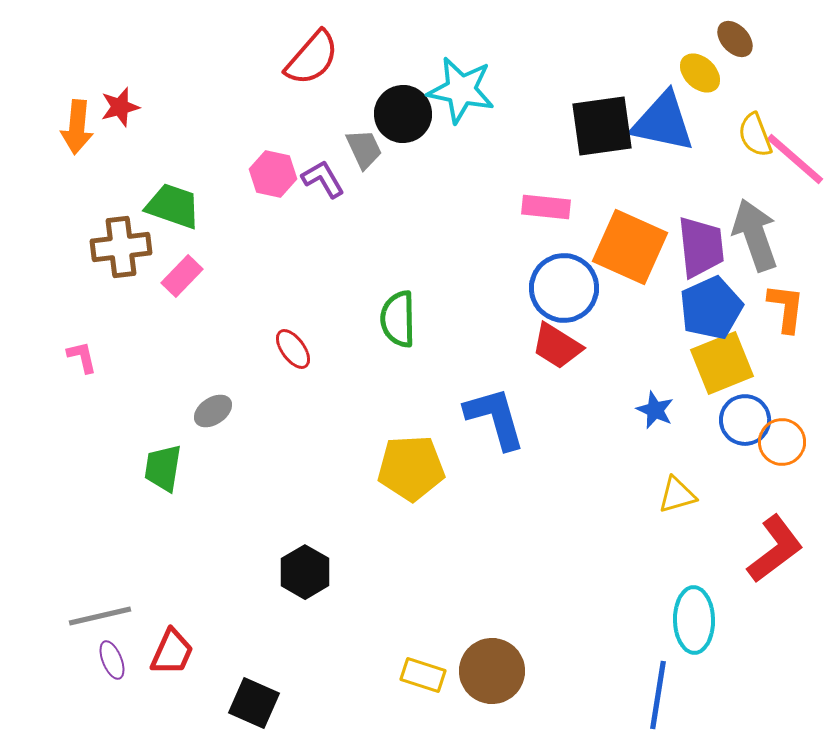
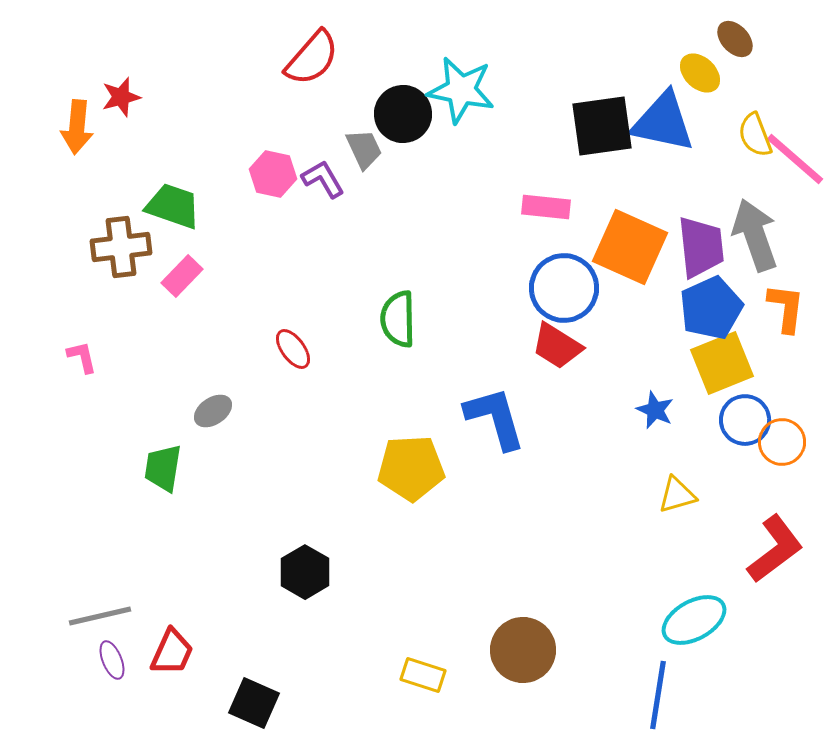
red star at (120, 107): moved 1 px right, 10 px up
cyan ellipse at (694, 620): rotated 62 degrees clockwise
brown circle at (492, 671): moved 31 px right, 21 px up
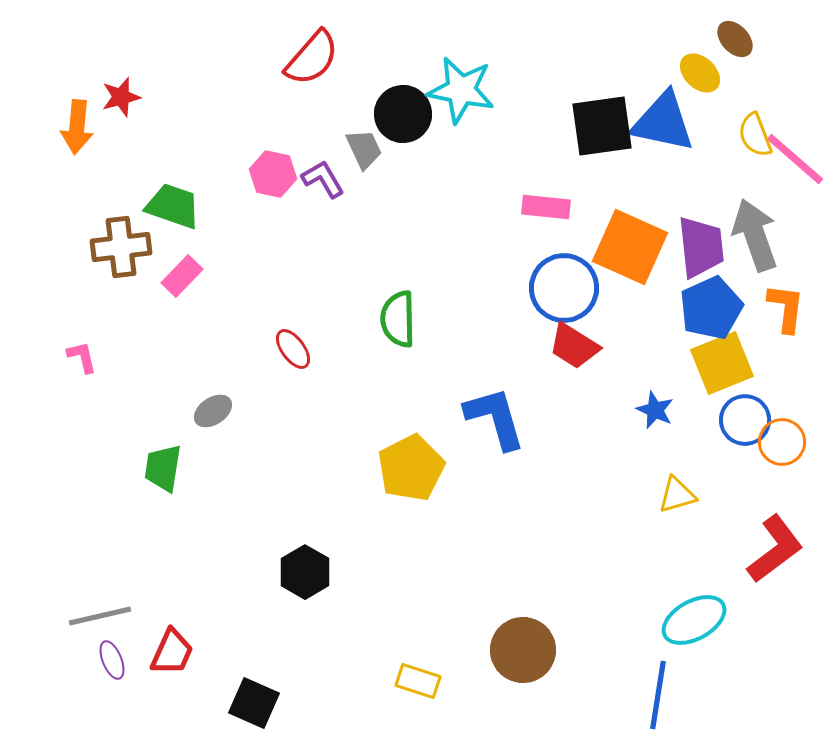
red trapezoid at (557, 346): moved 17 px right
yellow pentagon at (411, 468): rotated 24 degrees counterclockwise
yellow rectangle at (423, 675): moved 5 px left, 6 px down
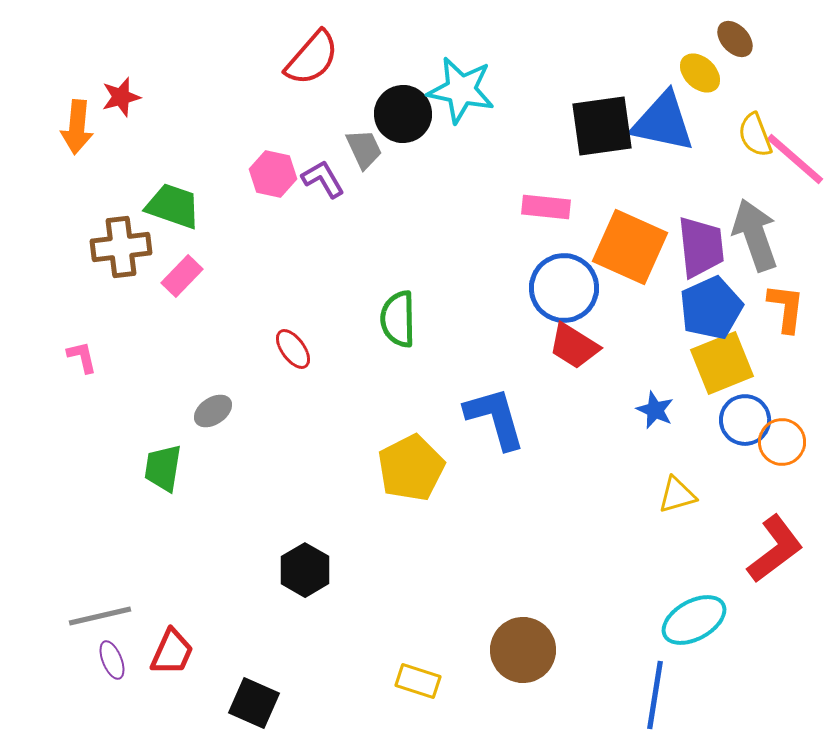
black hexagon at (305, 572): moved 2 px up
blue line at (658, 695): moved 3 px left
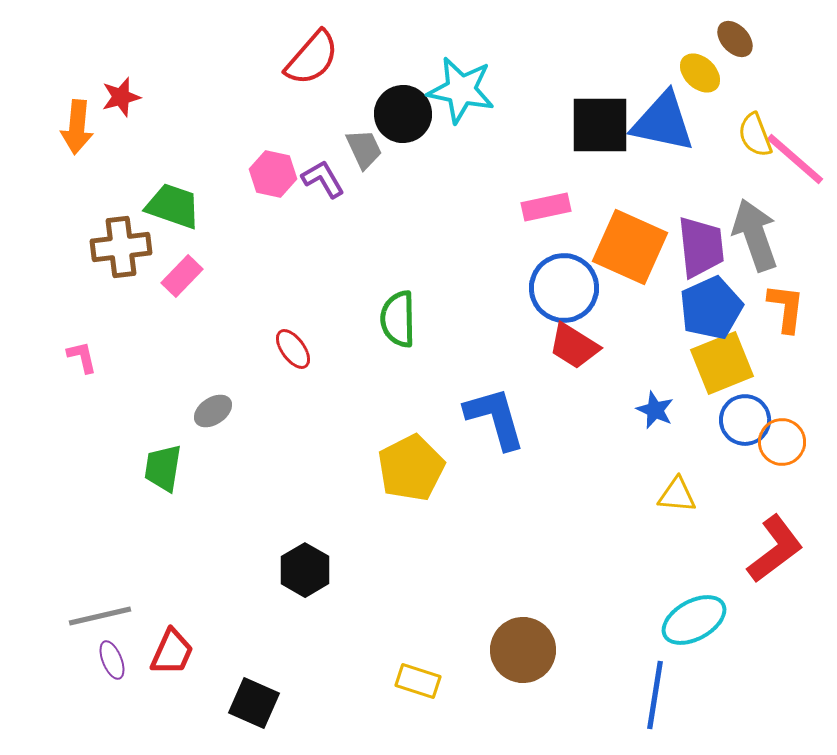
black square at (602, 126): moved 2 px left, 1 px up; rotated 8 degrees clockwise
pink rectangle at (546, 207): rotated 18 degrees counterclockwise
yellow triangle at (677, 495): rotated 21 degrees clockwise
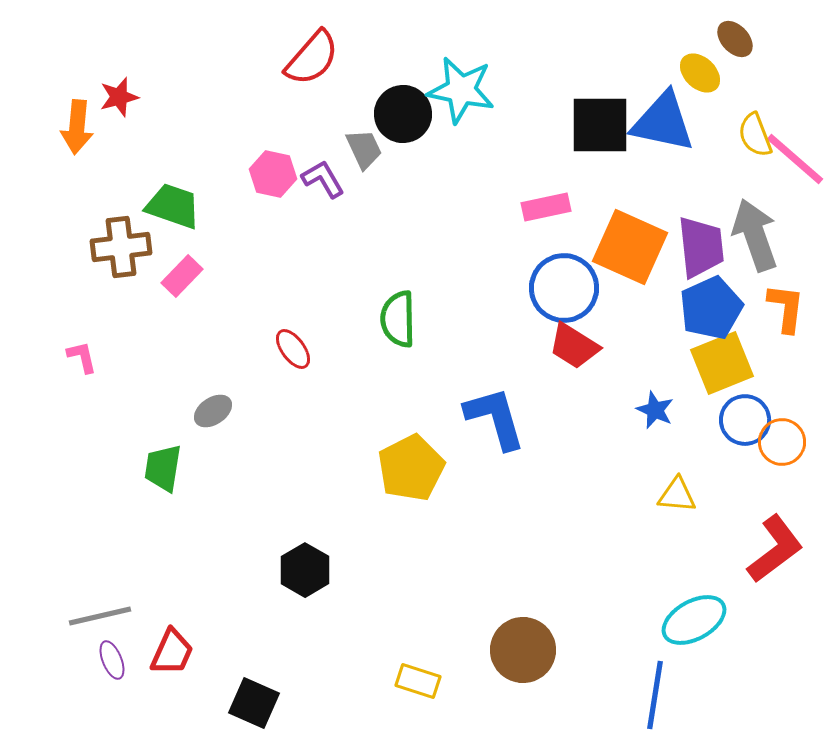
red star at (121, 97): moved 2 px left
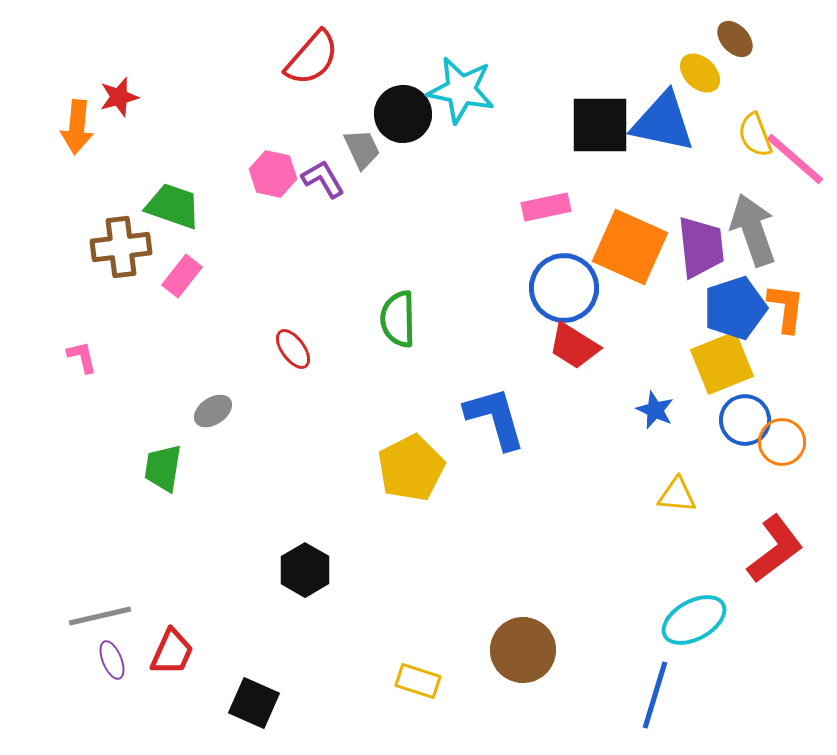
gray trapezoid at (364, 149): moved 2 px left
gray arrow at (755, 235): moved 2 px left, 5 px up
pink rectangle at (182, 276): rotated 6 degrees counterclockwise
blue pentagon at (711, 308): moved 24 px right; rotated 6 degrees clockwise
blue line at (655, 695): rotated 8 degrees clockwise
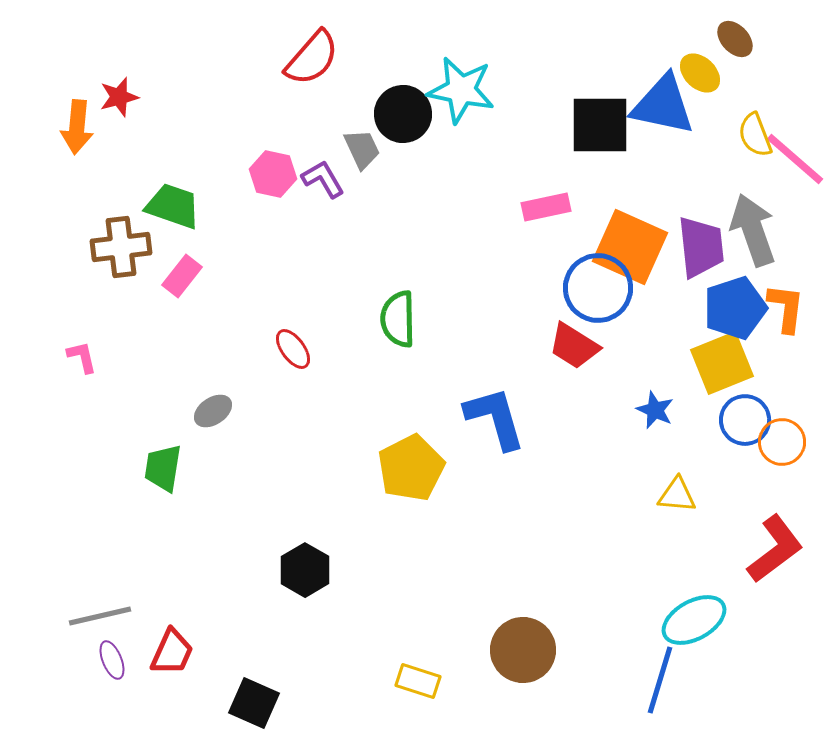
blue triangle at (663, 122): moved 17 px up
blue circle at (564, 288): moved 34 px right
blue line at (655, 695): moved 5 px right, 15 px up
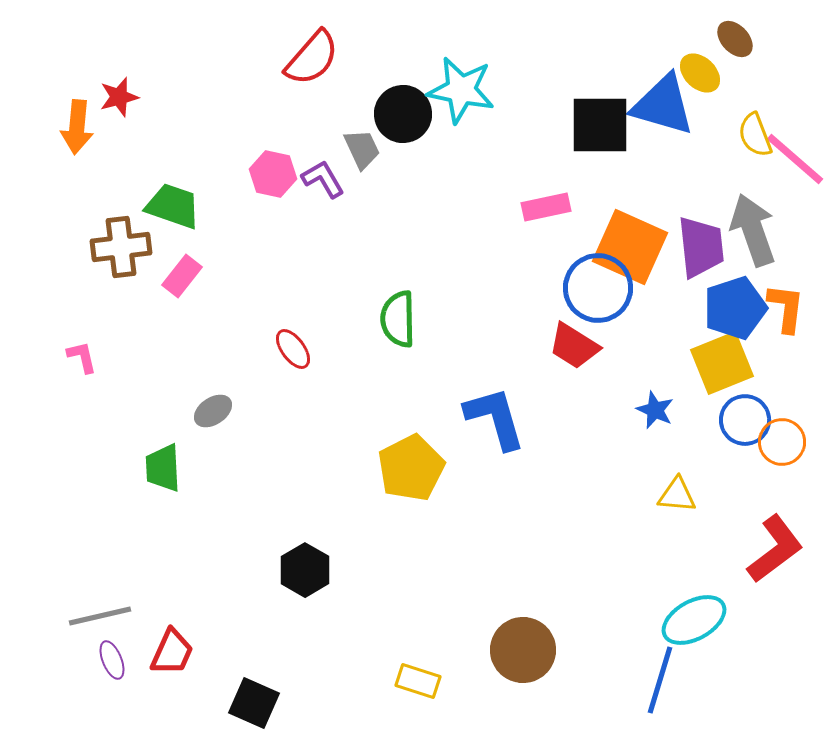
blue triangle at (663, 105): rotated 4 degrees clockwise
green trapezoid at (163, 468): rotated 12 degrees counterclockwise
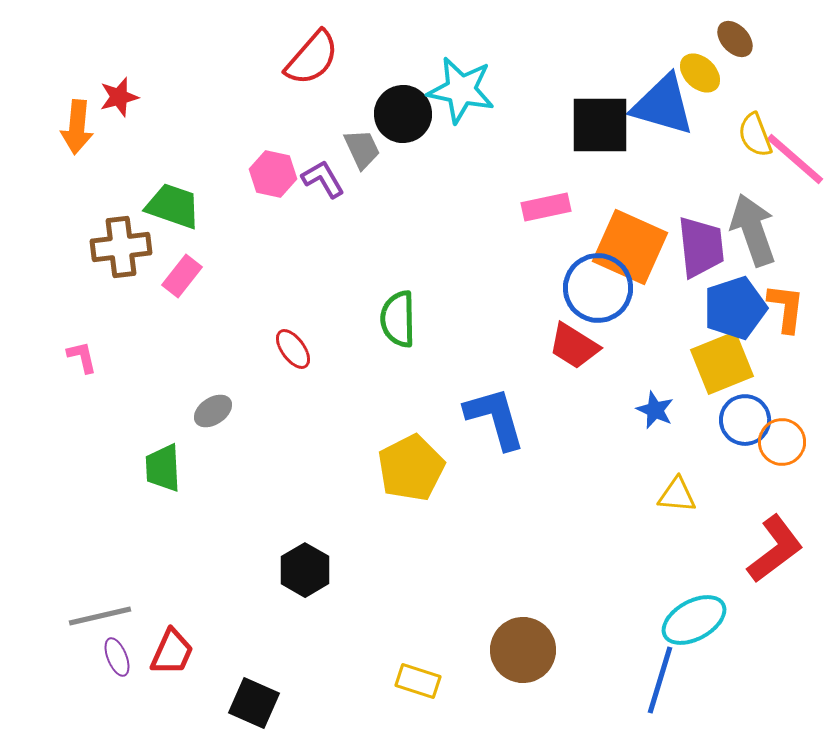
purple ellipse at (112, 660): moved 5 px right, 3 px up
